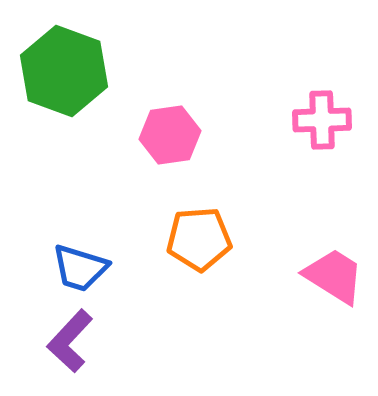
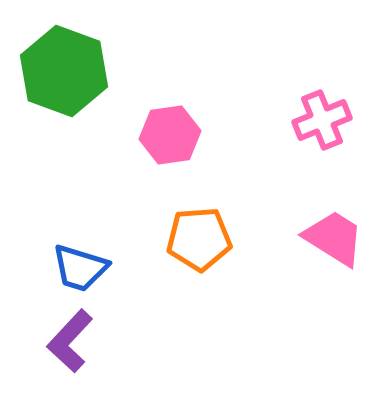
pink cross: rotated 20 degrees counterclockwise
pink trapezoid: moved 38 px up
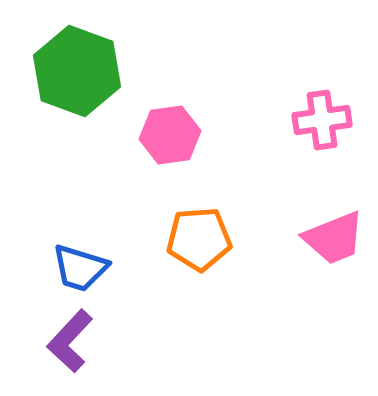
green hexagon: moved 13 px right
pink cross: rotated 14 degrees clockwise
pink trapezoid: rotated 126 degrees clockwise
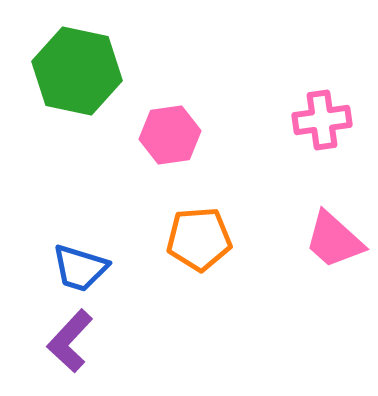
green hexagon: rotated 8 degrees counterclockwise
pink trapezoid: moved 2 px down; rotated 64 degrees clockwise
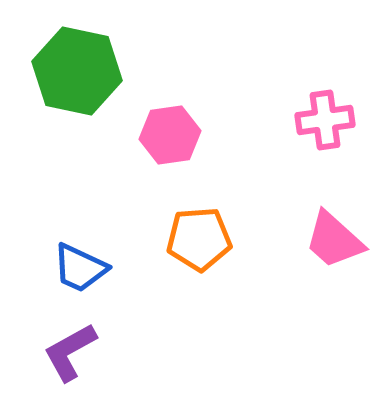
pink cross: moved 3 px right
blue trapezoid: rotated 8 degrees clockwise
purple L-shape: moved 11 px down; rotated 18 degrees clockwise
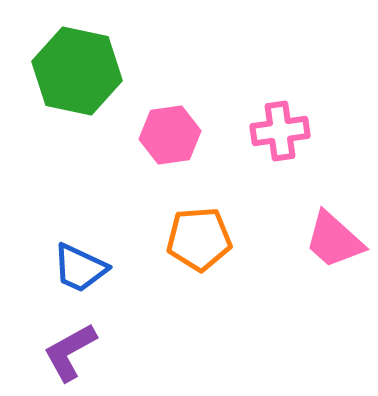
pink cross: moved 45 px left, 11 px down
